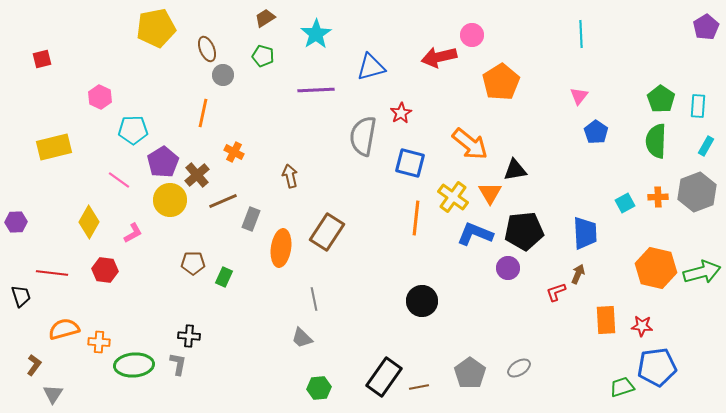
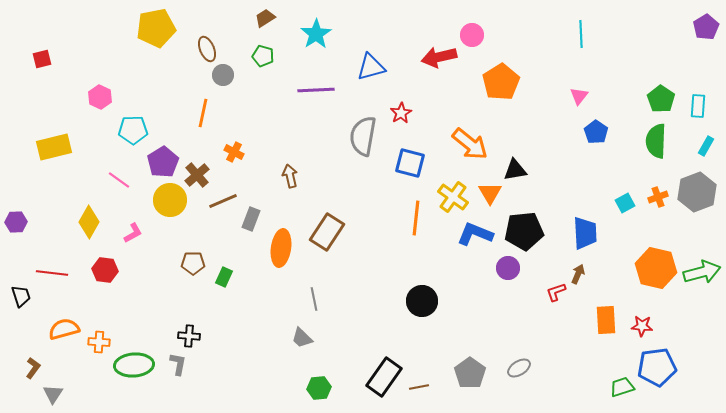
orange cross at (658, 197): rotated 18 degrees counterclockwise
brown L-shape at (34, 365): moved 1 px left, 3 px down
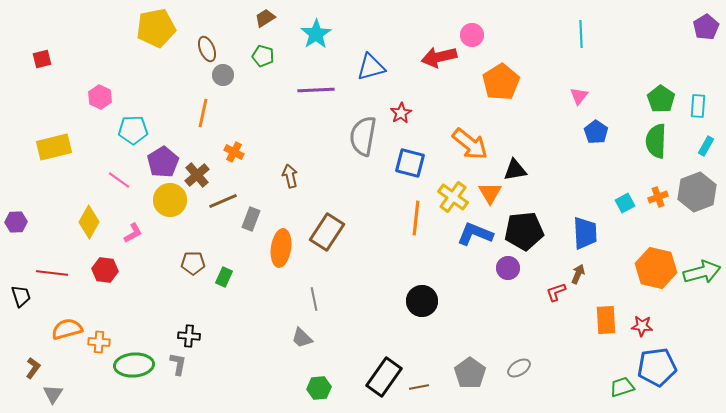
orange semicircle at (64, 329): moved 3 px right
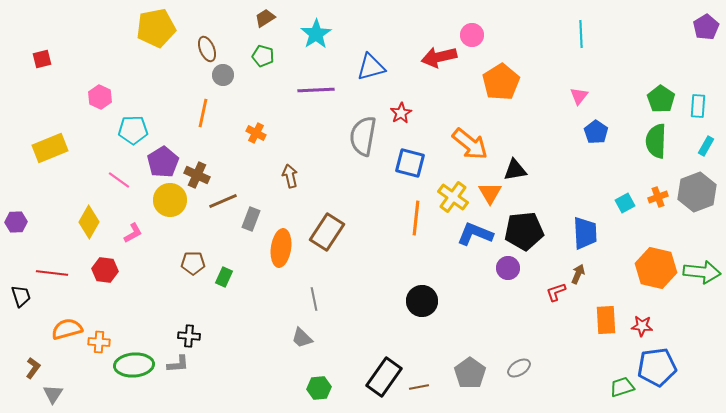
yellow rectangle at (54, 147): moved 4 px left, 1 px down; rotated 8 degrees counterclockwise
orange cross at (234, 152): moved 22 px right, 19 px up
brown cross at (197, 175): rotated 25 degrees counterclockwise
green arrow at (702, 272): rotated 21 degrees clockwise
gray L-shape at (178, 364): rotated 75 degrees clockwise
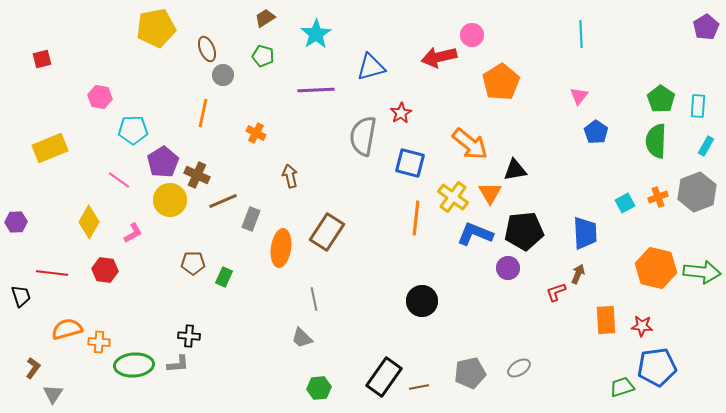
pink hexagon at (100, 97): rotated 15 degrees counterclockwise
gray pentagon at (470, 373): rotated 24 degrees clockwise
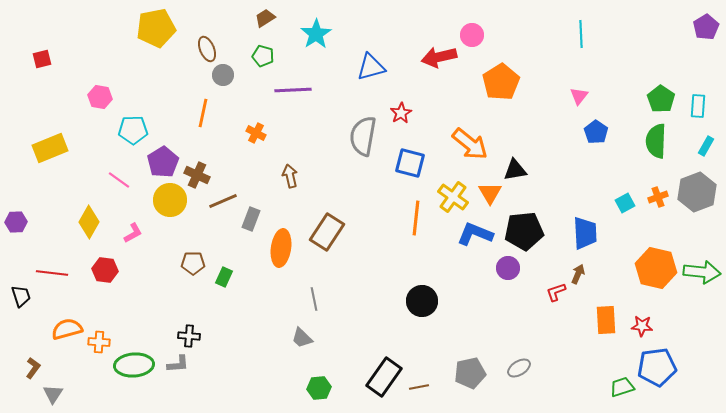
purple line at (316, 90): moved 23 px left
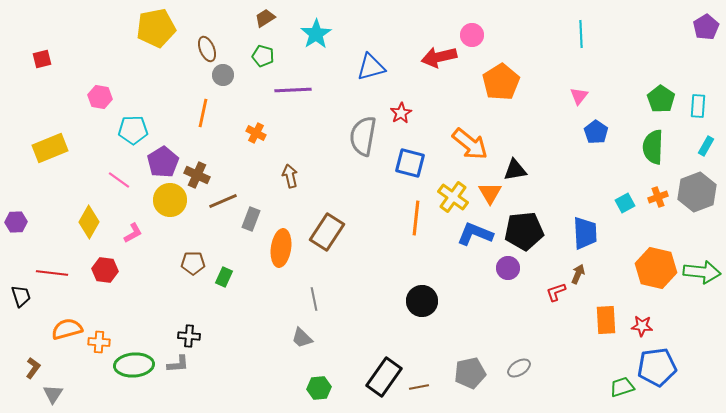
green semicircle at (656, 141): moved 3 px left, 6 px down
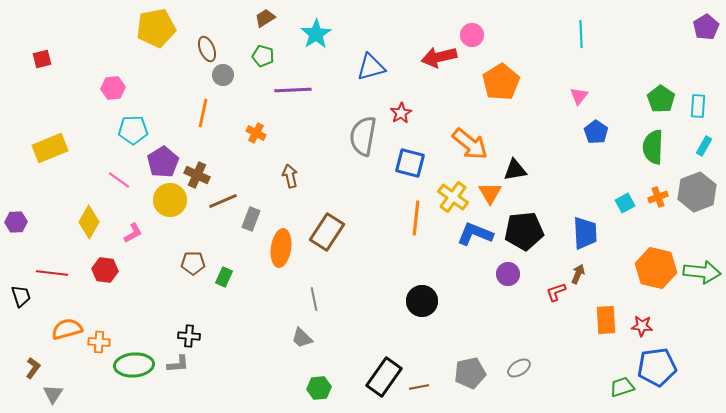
pink hexagon at (100, 97): moved 13 px right, 9 px up; rotated 15 degrees counterclockwise
cyan rectangle at (706, 146): moved 2 px left
purple circle at (508, 268): moved 6 px down
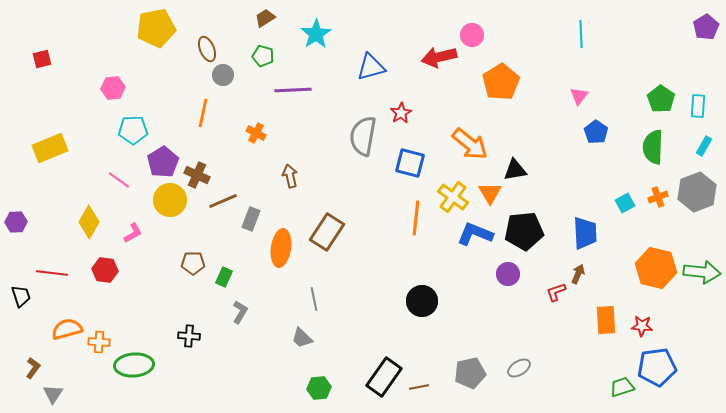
gray L-shape at (178, 364): moved 62 px right, 52 px up; rotated 55 degrees counterclockwise
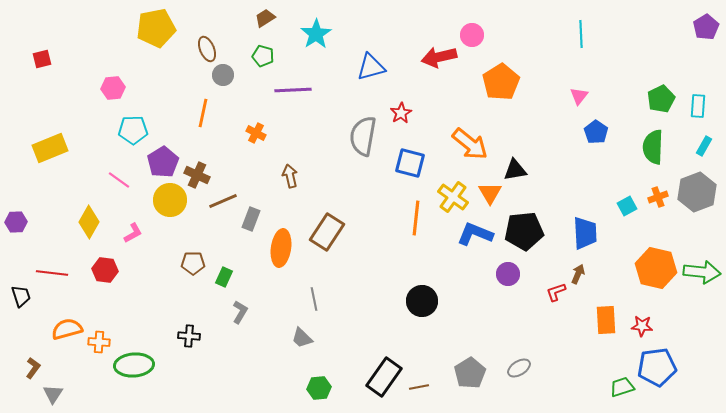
green pentagon at (661, 99): rotated 12 degrees clockwise
cyan square at (625, 203): moved 2 px right, 3 px down
gray pentagon at (470, 373): rotated 20 degrees counterclockwise
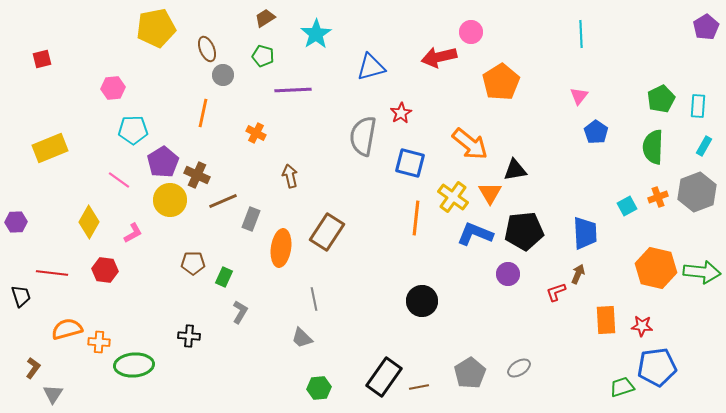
pink circle at (472, 35): moved 1 px left, 3 px up
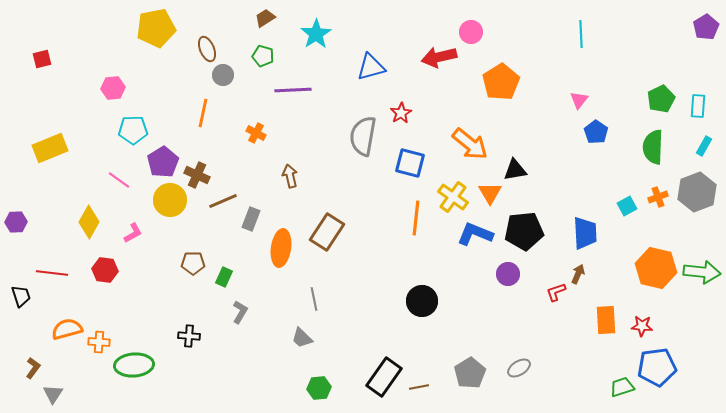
pink triangle at (579, 96): moved 4 px down
